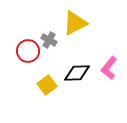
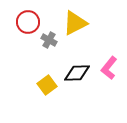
red circle: moved 29 px up
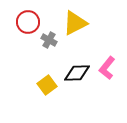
pink L-shape: moved 2 px left
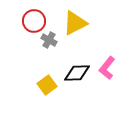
red circle: moved 6 px right, 1 px up
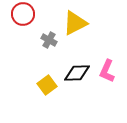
red circle: moved 11 px left, 7 px up
pink L-shape: moved 3 px down; rotated 15 degrees counterclockwise
